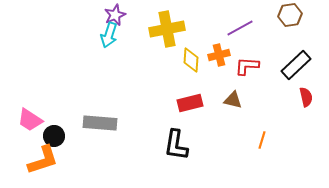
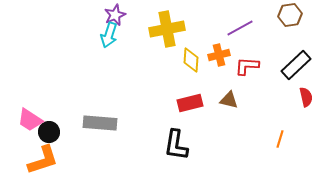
brown triangle: moved 4 px left
black circle: moved 5 px left, 4 px up
orange line: moved 18 px right, 1 px up
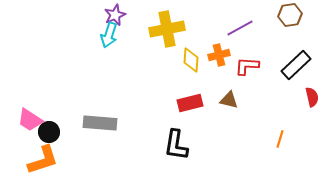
red semicircle: moved 6 px right
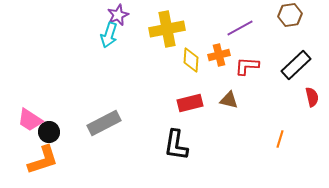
purple star: moved 3 px right
gray rectangle: moved 4 px right; rotated 32 degrees counterclockwise
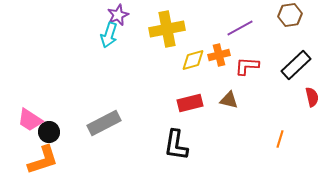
yellow diamond: moved 2 px right; rotated 70 degrees clockwise
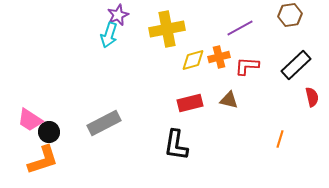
orange cross: moved 2 px down
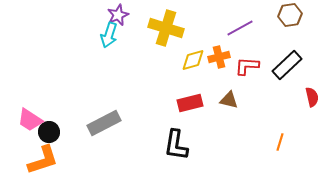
yellow cross: moved 1 px left, 1 px up; rotated 28 degrees clockwise
black rectangle: moved 9 px left
orange line: moved 3 px down
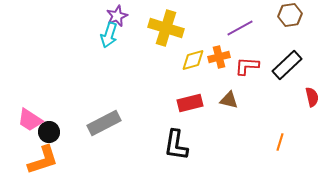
purple star: moved 1 px left, 1 px down
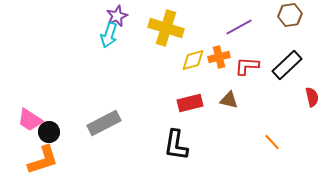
purple line: moved 1 px left, 1 px up
orange line: moved 8 px left; rotated 60 degrees counterclockwise
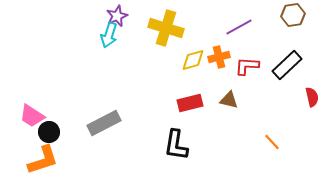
brown hexagon: moved 3 px right
pink trapezoid: moved 2 px right, 4 px up
